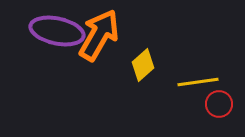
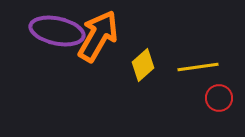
orange arrow: moved 1 px left, 1 px down
yellow line: moved 15 px up
red circle: moved 6 px up
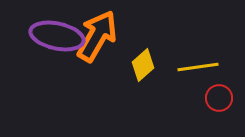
purple ellipse: moved 5 px down
orange arrow: moved 1 px left
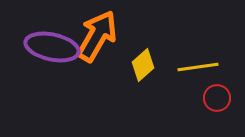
purple ellipse: moved 5 px left, 11 px down
red circle: moved 2 px left
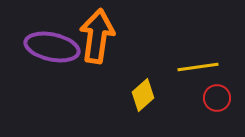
orange arrow: rotated 22 degrees counterclockwise
yellow diamond: moved 30 px down
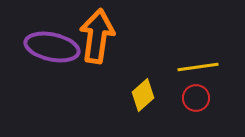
red circle: moved 21 px left
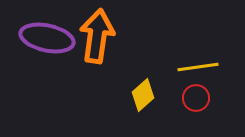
purple ellipse: moved 5 px left, 9 px up
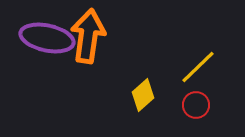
orange arrow: moved 9 px left
yellow line: rotated 36 degrees counterclockwise
red circle: moved 7 px down
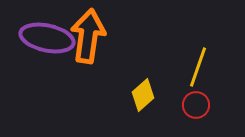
yellow line: rotated 27 degrees counterclockwise
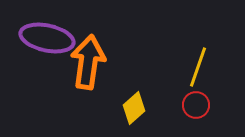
orange arrow: moved 26 px down
yellow diamond: moved 9 px left, 13 px down
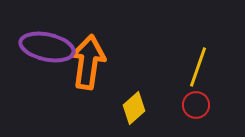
purple ellipse: moved 9 px down
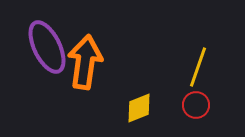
purple ellipse: rotated 52 degrees clockwise
orange arrow: moved 3 px left
yellow diamond: moved 5 px right; rotated 20 degrees clockwise
